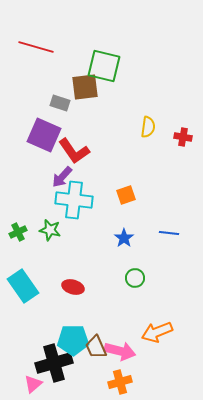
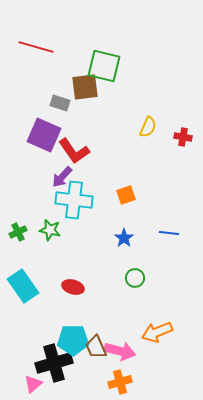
yellow semicircle: rotated 15 degrees clockwise
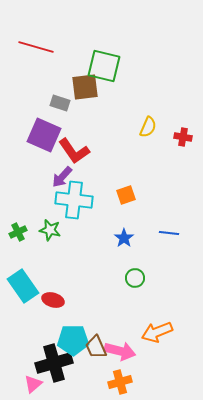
red ellipse: moved 20 px left, 13 px down
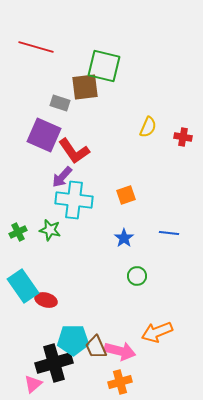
green circle: moved 2 px right, 2 px up
red ellipse: moved 7 px left
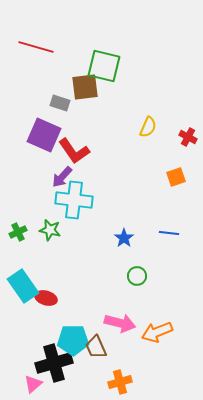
red cross: moved 5 px right; rotated 18 degrees clockwise
orange square: moved 50 px right, 18 px up
red ellipse: moved 2 px up
pink arrow: moved 28 px up
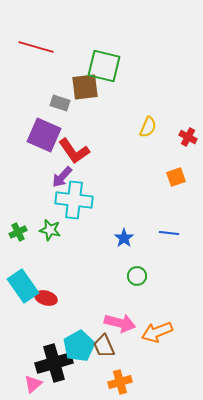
cyan pentagon: moved 6 px right, 6 px down; rotated 28 degrees counterclockwise
brown trapezoid: moved 8 px right, 1 px up
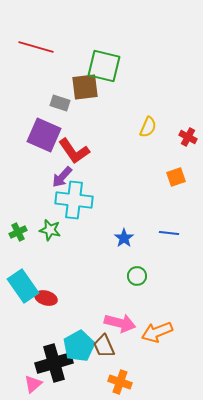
orange cross: rotated 35 degrees clockwise
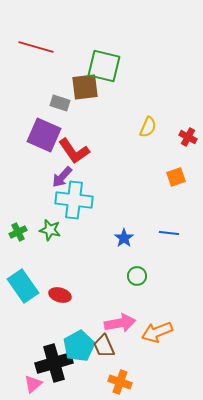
red ellipse: moved 14 px right, 3 px up
pink arrow: rotated 24 degrees counterclockwise
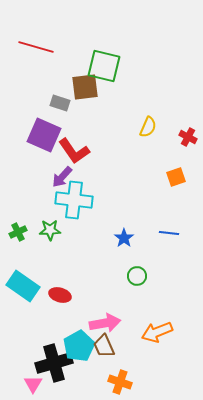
green star: rotated 15 degrees counterclockwise
cyan rectangle: rotated 20 degrees counterclockwise
pink arrow: moved 15 px left
pink triangle: rotated 18 degrees counterclockwise
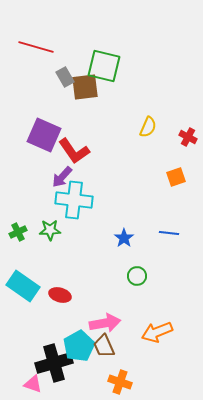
gray rectangle: moved 5 px right, 26 px up; rotated 42 degrees clockwise
pink triangle: rotated 42 degrees counterclockwise
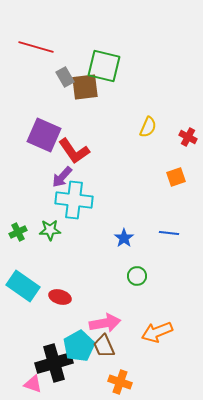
red ellipse: moved 2 px down
